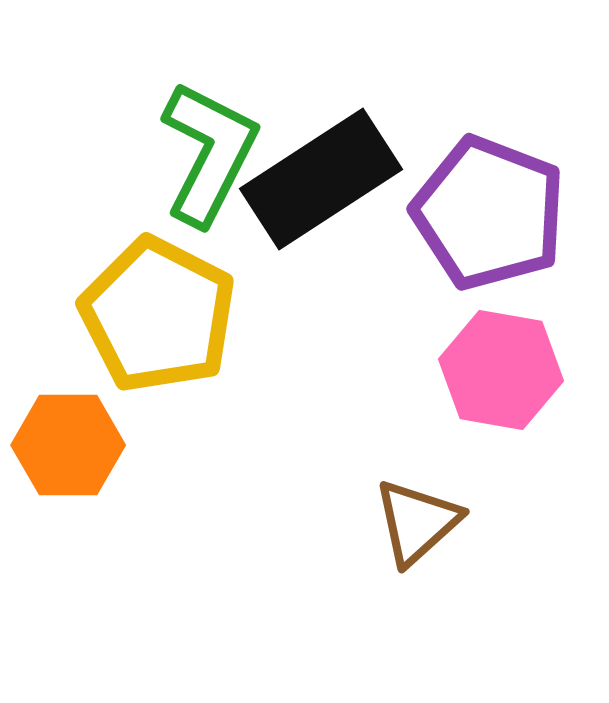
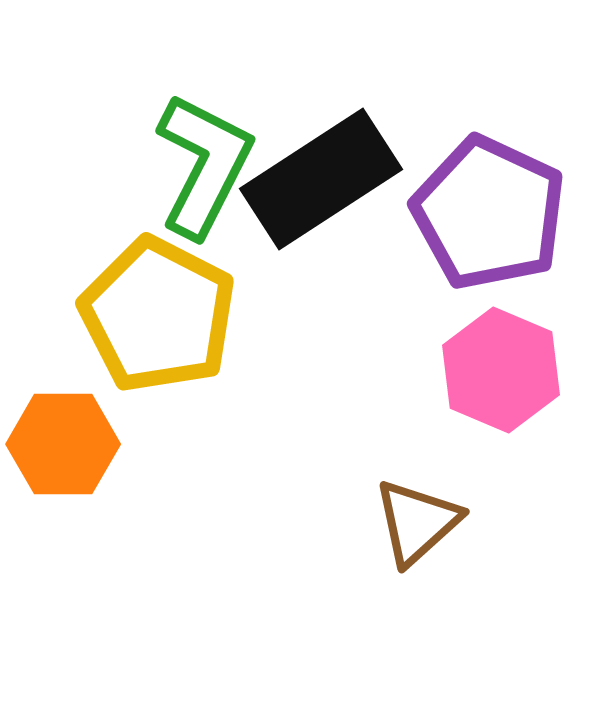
green L-shape: moved 5 px left, 12 px down
purple pentagon: rotated 4 degrees clockwise
pink hexagon: rotated 13 degrees clockwise
orange hexagon: moved 5 px left, 1 px up
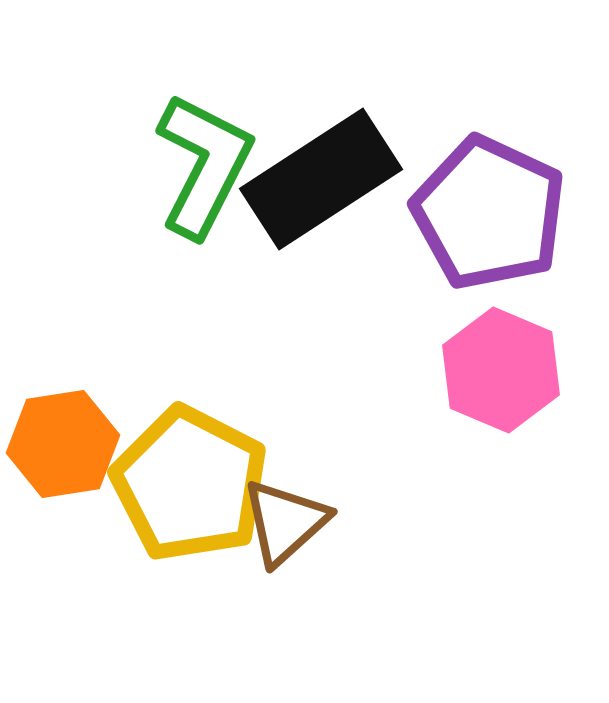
yellow pentagon: moved 32 px right, 169 px down
orange hexagon: rotated 9 degrees counterclockwise
brown triangle: moved 132 px left
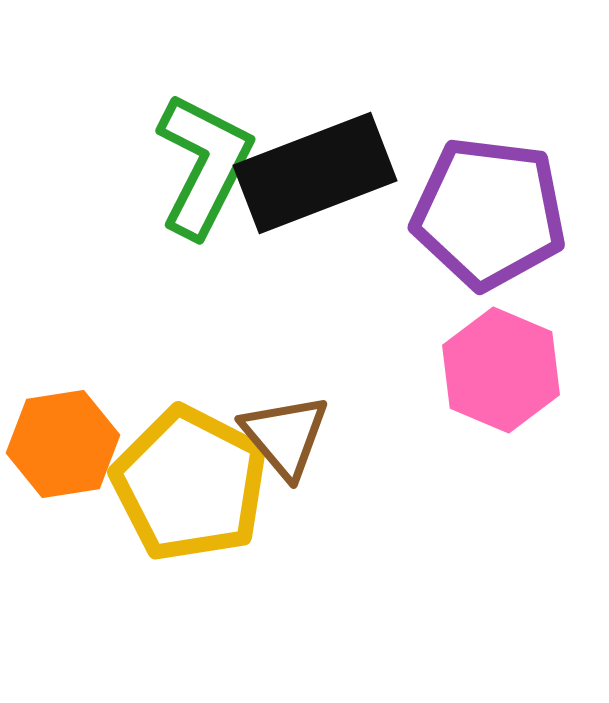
black rectangle: moved 6 px left, 6 px up; rotated 12 degrees clockwise
purple pentagon: rotated 18 degrees counterclockwise
brown triangle: moved 86 px up; rotated 28 degrees counterclockwise
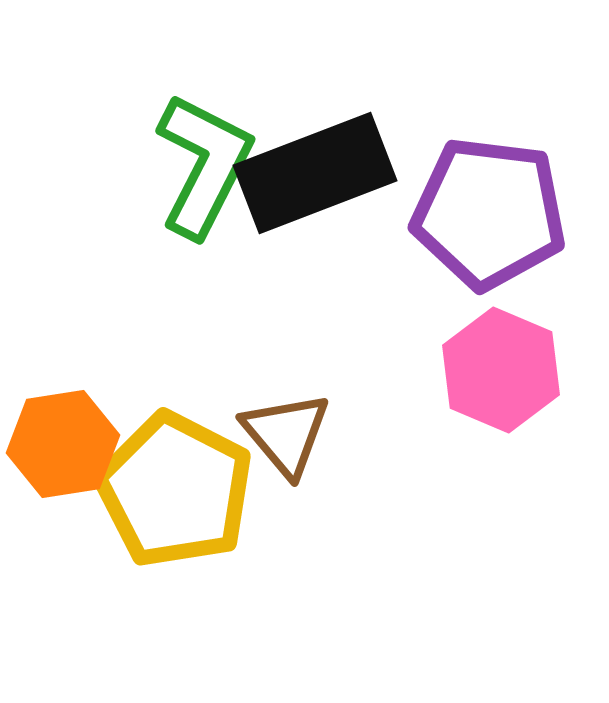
brown triangle: moved 1 px right, 2 px up
yellow pentagon: moved 15 px left, 6 px down
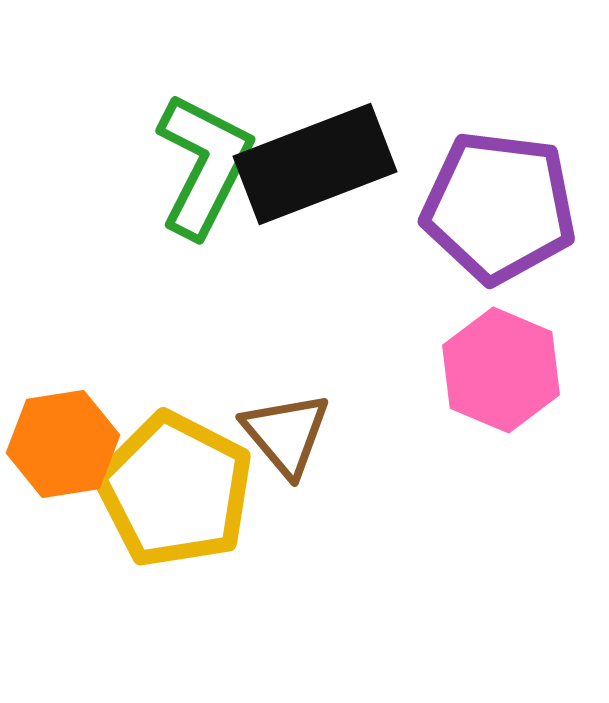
black rectangle: moved 9 px up
purple pentagon: moved 10 px right, 6 px up
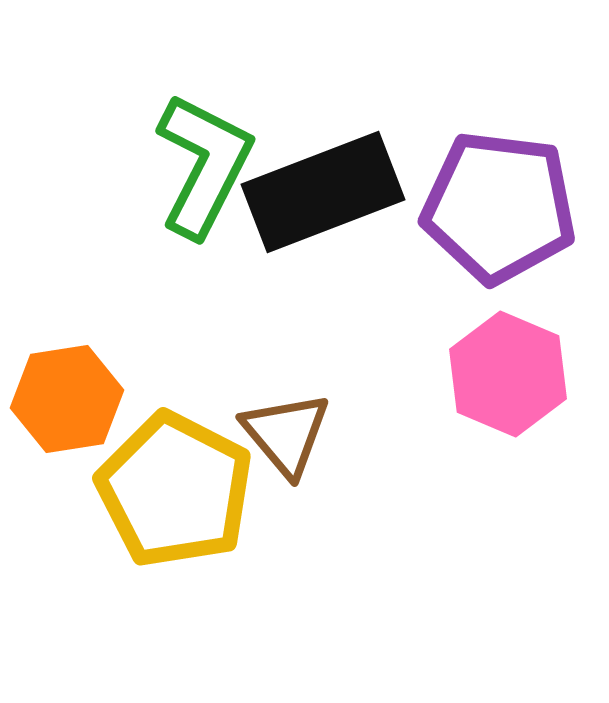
black rectangle: moved 8 px right, 28 px down
pink hexagon: moved 7 px right, 4 px down
orange hexagon: moved 4 px right, 45 px up
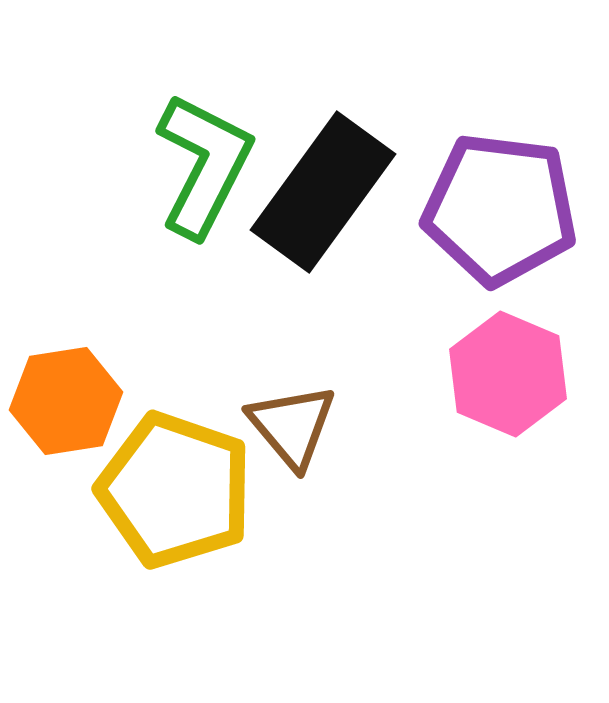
black rectangle: rotated 33 degrees counterclockwise
purple pentagon: moved 1 px right, 2 px down
orange hexagon: moved 1 px left, 2 px down
brown triangle: moved 6 px right, 8 px up
yellow pentagon: rotated 8 degrees counterclockwise
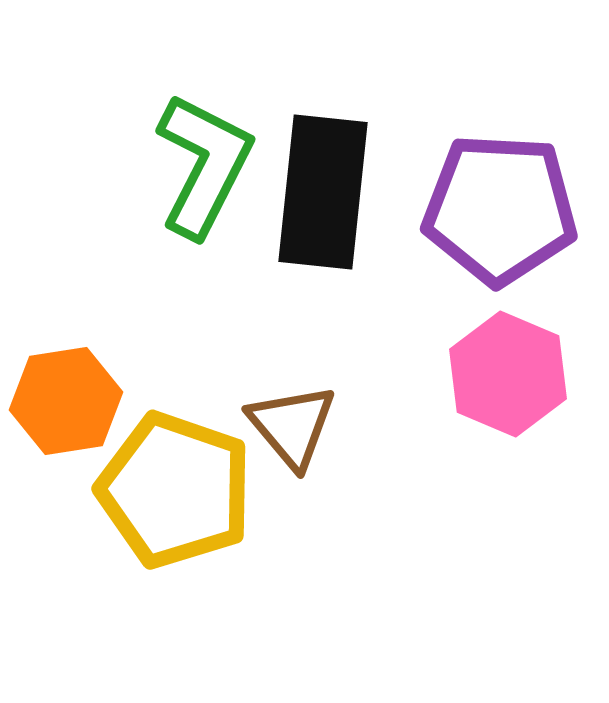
black rectangle: rotated 30 degrees counterclockwise
purple pentagon: rotated 4 degrees counterclockwise
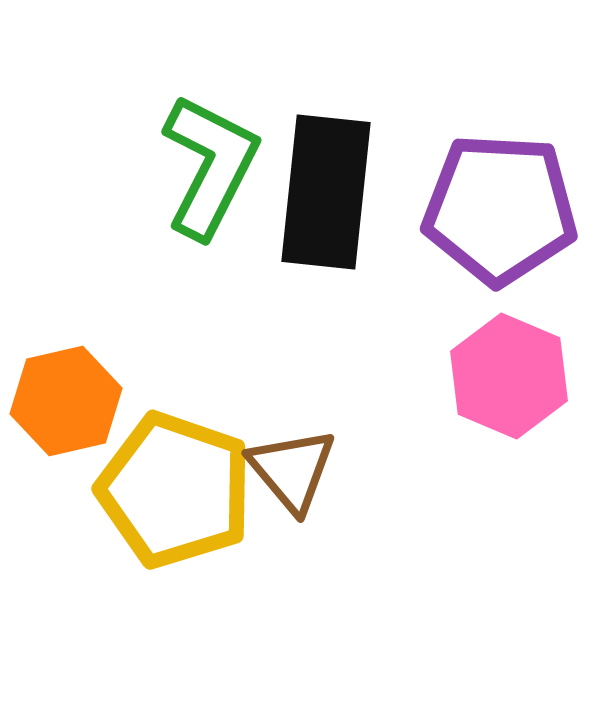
green L-shape: moved 6 px right, 1 px down
black rectangle: moved 3 px right
pink hexagon: moved 1 px right, 2 px down
orange hexagon: rotated 4 degrees counterclockwise
brown triangle: moved 44 px down
